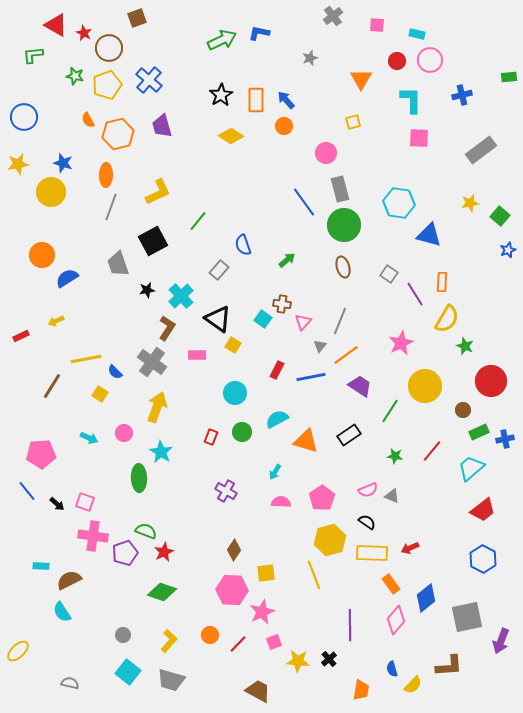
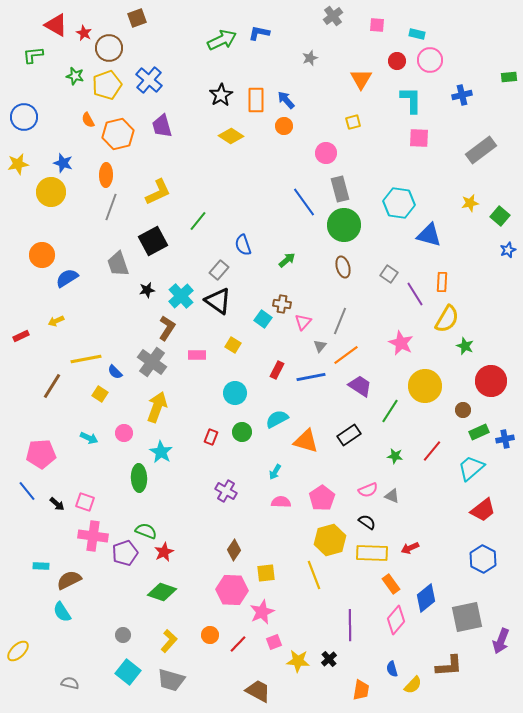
black triangle at (218, 319): moved 18 px up
pink star at (401, 343): rotated 20 degrees counterclockwise
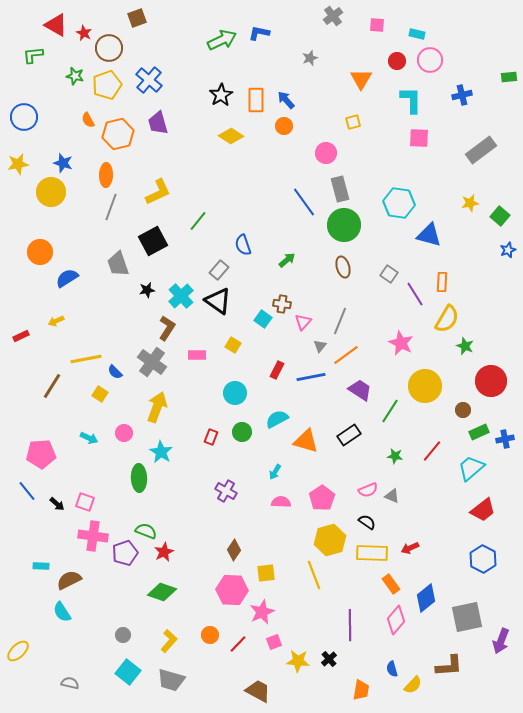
purple trapezoid at (162, 126): moved 4 px left, 3 px up
orange circle at (42, 255): moved 2 px left, 3 px up
purple trapezoid at (360, 386): moved 4 px down
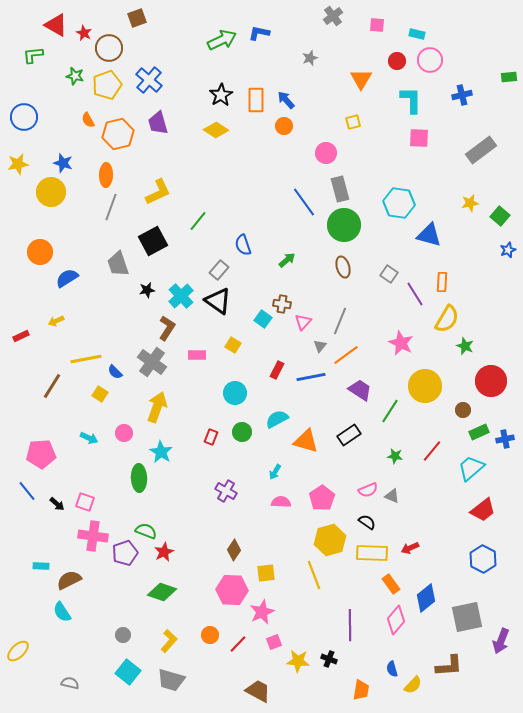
yellow diamond at (231, 136): moved 15 px left, 6 px up
black cross at (329, 659): rotated 28 degrees counterclockwise
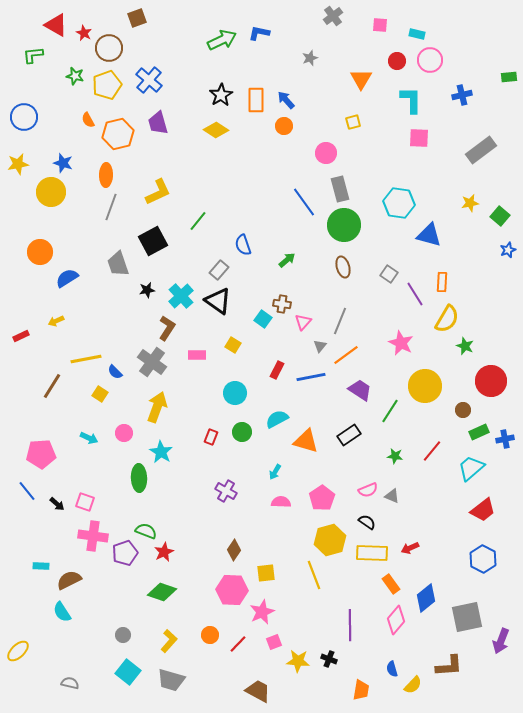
pink square at (377, 25): moved 3 px right
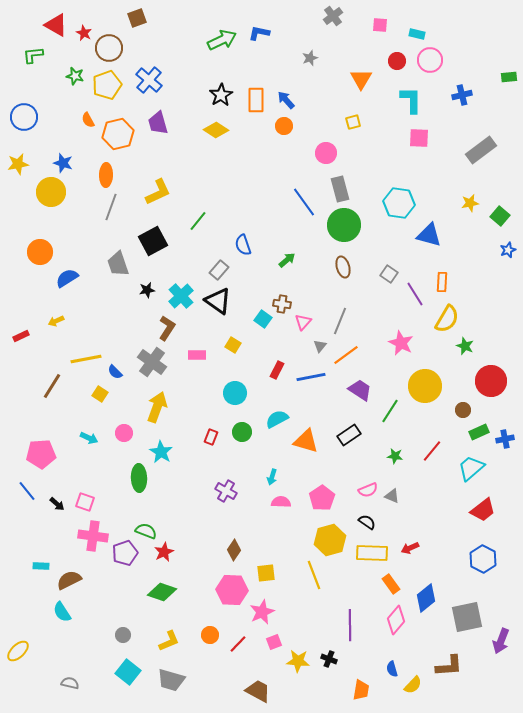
cyan arrow at (275, 472): moved 3 px left, 5 px down; rotated 14 degrees counterclockwise
yellow L-shape at (169, 641): rotated 25 degrees clockwise
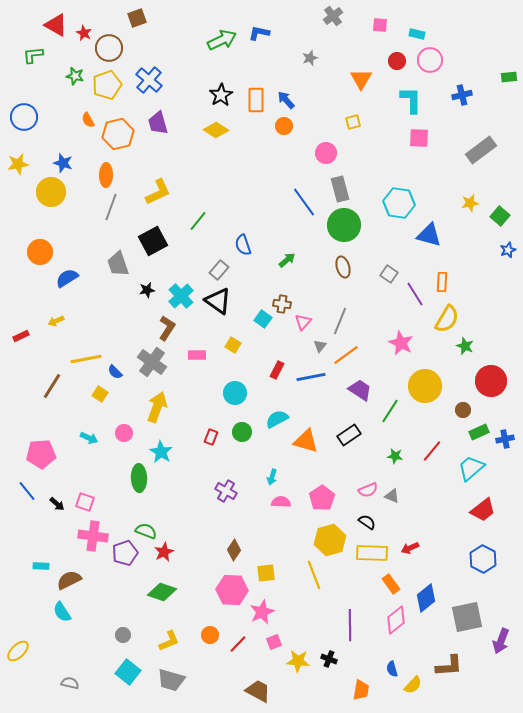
pink diamond at (396, 620): rotated 12 degrees clockwise
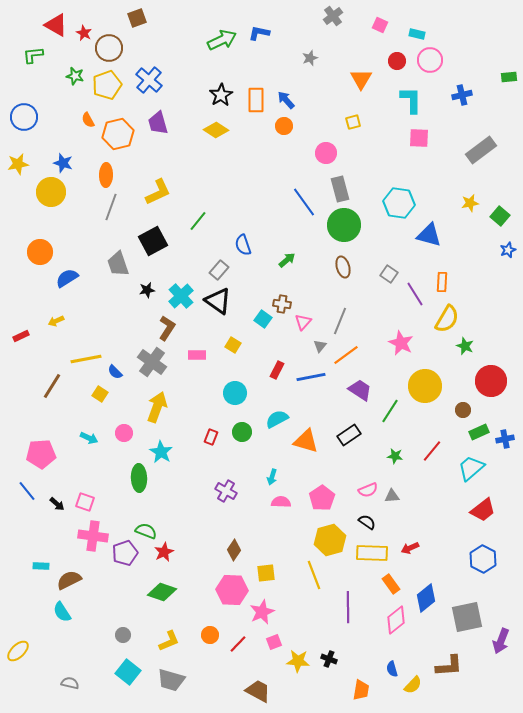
pink square at (380, 25): rotated 21 degrees clockwise
gray triangle at (392, 496): rotated 28 degrees counterclockwise
purple line at (350, 625): moved 2 px left, 18 px up
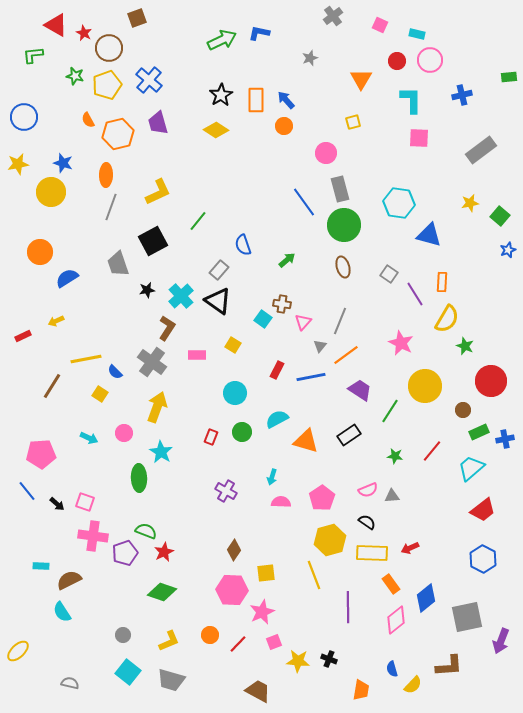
red rectangle at (21, 336): moved 2 px right
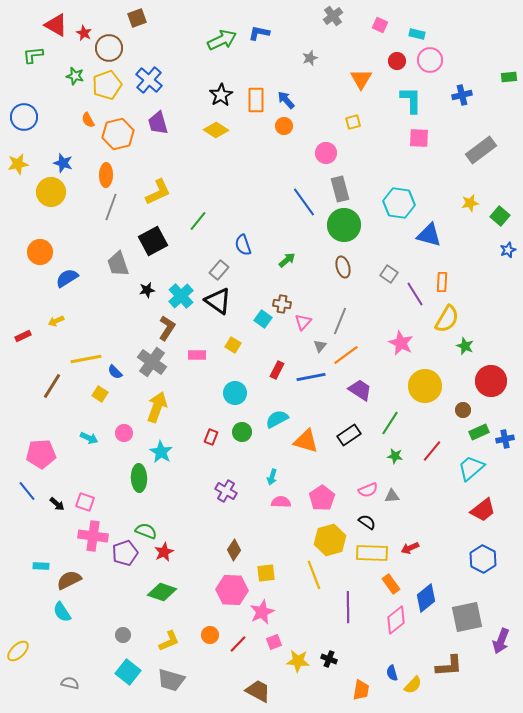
green line at (390, 411): moved 12 px down
blue semicircle at (392, 669): moved 4 px down
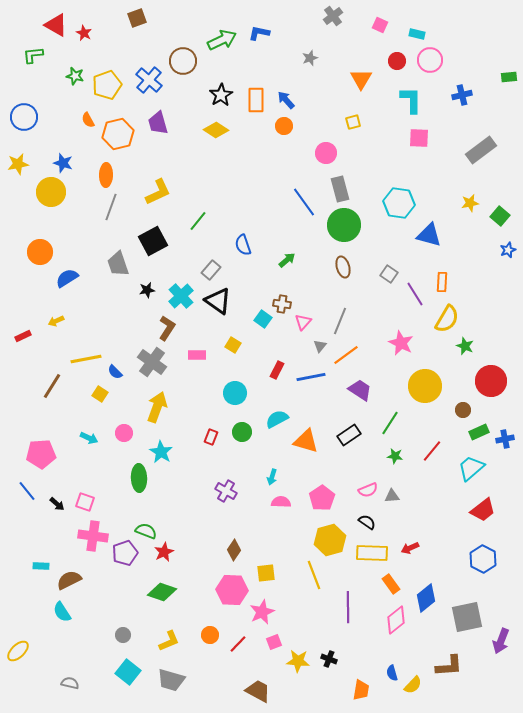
brown circle at (109, 48): moved 74 px right, 13 px down
gray rectangle at (219, 270): moved 8 px left
